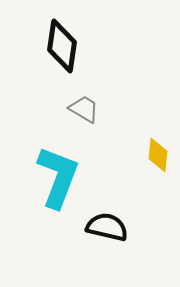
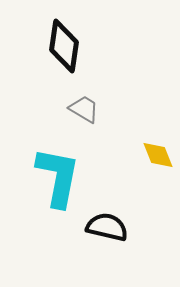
black diamond: moved 2 px right
yellow diamond: rotated 28 degrees counterclockwise
cyan L-shape: rotated 10 degrees counterclockwise
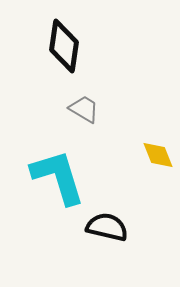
cyan L-shape: rotated 28 degrees counterclockwise
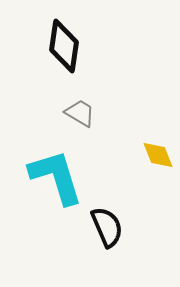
gray trapezoid: moved 4 px left, 4 px down
cyan L-shape: moved 2 px left
black semicircle: rotated 54 degrees clockwise
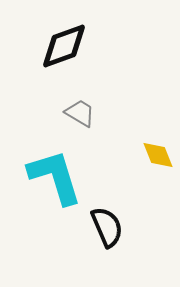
black diamond: rotated 62 degrees clockwise
cyan L-shape: moved 1 px left
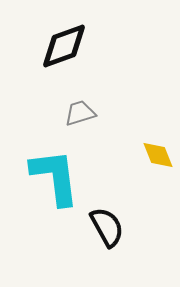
gray trapezoid: rotated 48 degrees counterclockwise
cyan L-shape: rotated 10 degrees clockwise
black semicircle: rotated 6 degrees counterclockwise
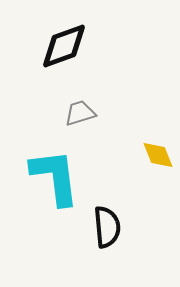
black semicircle: rotated 24 degrees clockwise
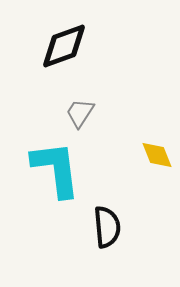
gray trapezoid: rotated 40 degrees counterclockwise
yellow diamond: moved 1 px left
cyan L-shape: moved 1 px right, 8 px up
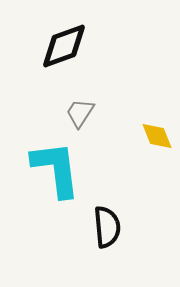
yellow diamond: moved 19 px up
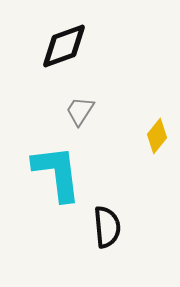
gray trapezoid: moved 2 px up
yellow diamond: rotated 60 degrees clockwise
cyan L-shape: moved 1 px right, 4 px down
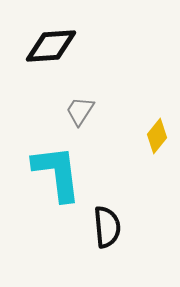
black diamond: moved 13 px left; rotated 16 degrees clockwise
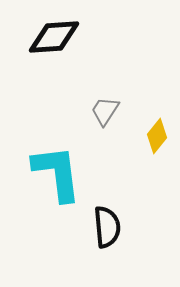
black diamond: moved 3 px right, 9 px up
gray trapezoid: moved 25 px right
